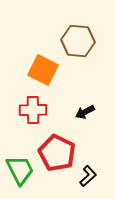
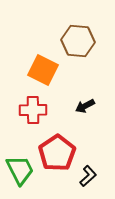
black arrow: moved 6 px up
red pentagon: rotated 12 degrees clockwise
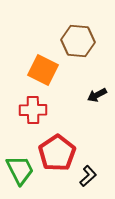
black arrow: moved 12 px right, 11 px up
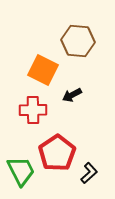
black arrow: moved 25 px left
green trapezoid: moved 1 px right, 1 px down
black L-shape: moved 1 px right, 3 px up
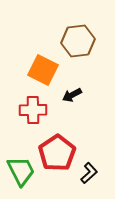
brown hexagon: rotated 12 degrees counterclockwise
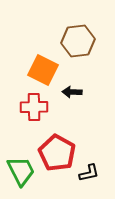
black arrow: moved 3 px up; rotated 30 degrees clockwise
red cross: moved 1 px right, 3 px up
red pentagon: rotated 9 degrees counterclockwise
black L-shape: rotated 30 degrees clockwise
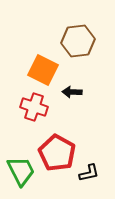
red cross: rotated 20 degrees clockwise
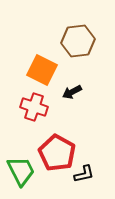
orange square: moved 1 px left
black arrow: rotated 30 degrees counterclockwise
black L-shape: moved 5 px left, 1 px down
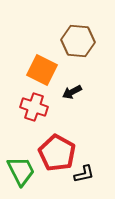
brown hexagon: rotated 12 degrees clockwise
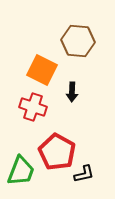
black arrow: rotated 60 degrees counterclockwise
red cross: moved 1 px left
red pentagon: moved 1 px up
green trapezoid: rotated 48 degrees clockwise
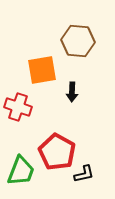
orange square: rotated 36 degrees counterclockwise
red cross: moved 15 px left
